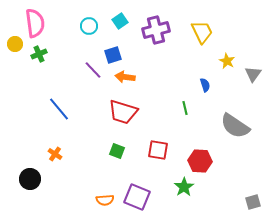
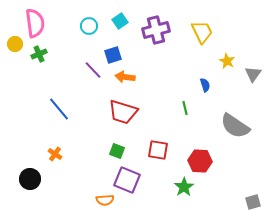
purple square: moved 10 px left, 17 px up
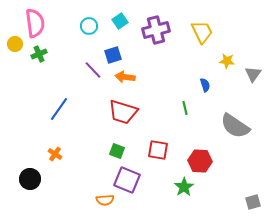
yellow star: rotated 21 degrees counterclockwise
blue line: rotated 75 degrees clockwise
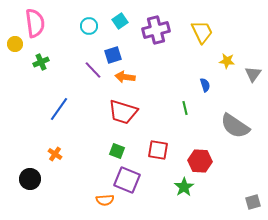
green cross: moved 2 px right, 8 px down
